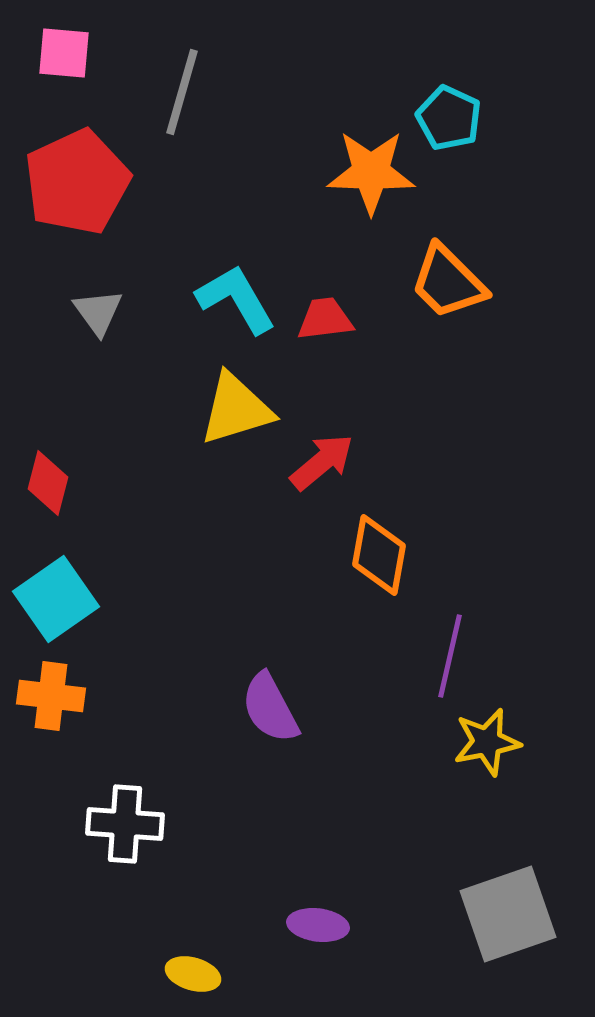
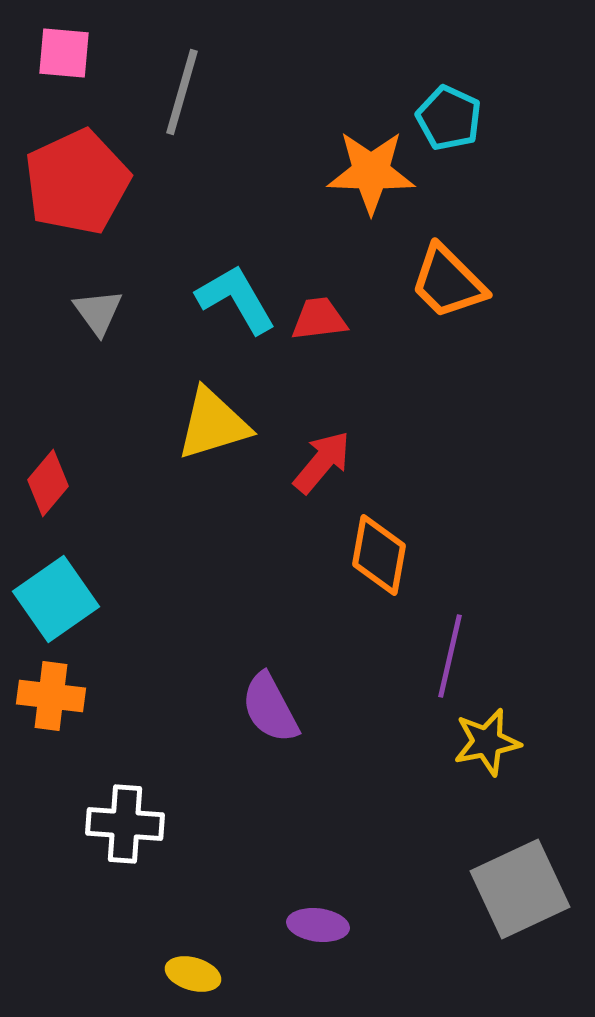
red trapezoid: moved 6 px left
yellow triangle: moved 23 px left, 15 px down
red arrow: rotated 10 degrees counterclockwise
red diamond: rotated 26 degrees clockwise
gray square: moved 12 px right, 25 px up; rotated 6 degrees counterclockwise
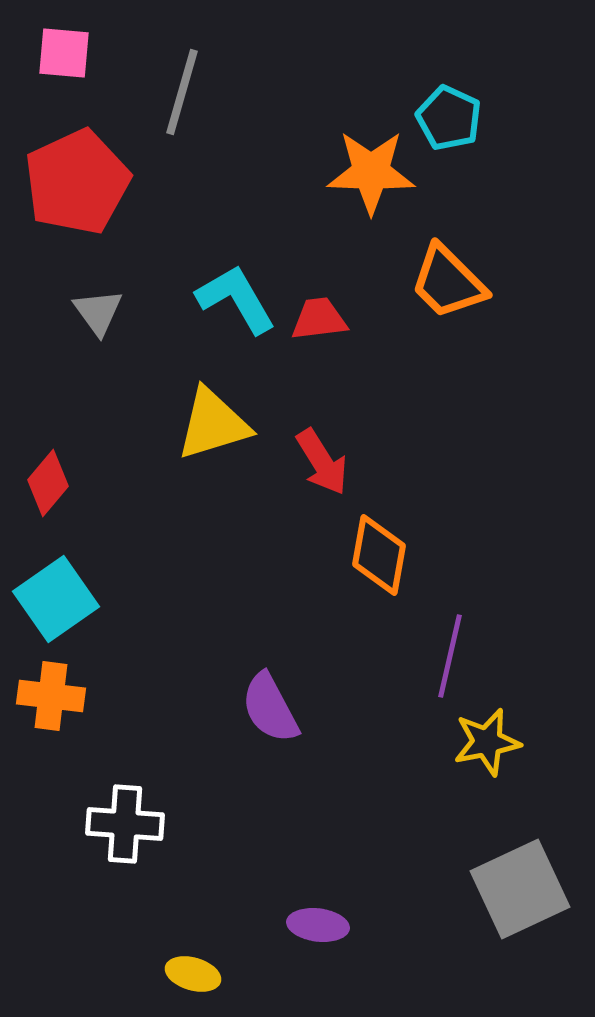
red arrow: rotated 108 degrees clockwise
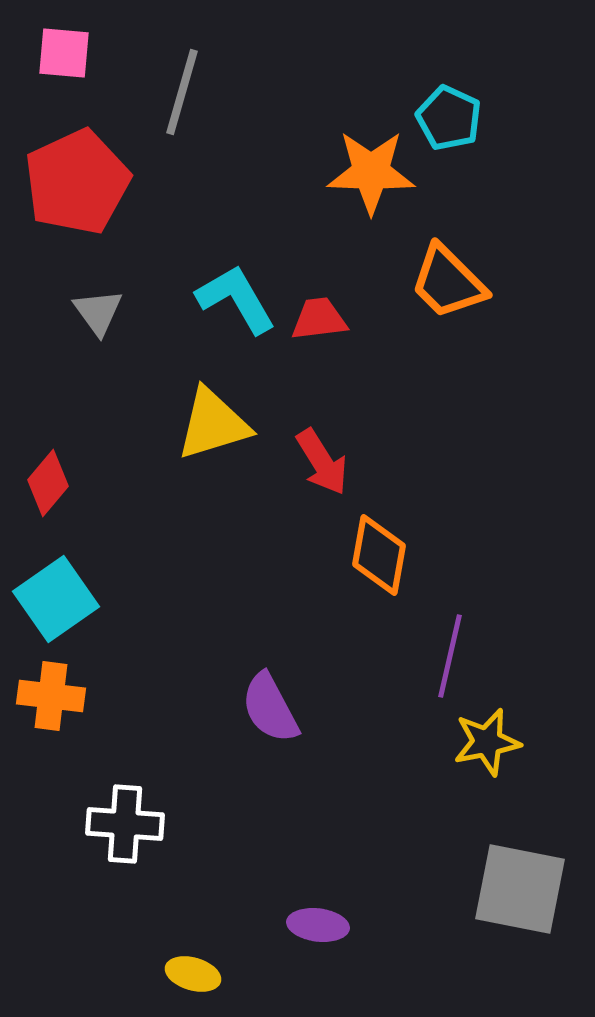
gray square: rotated 36 degrees clockwise
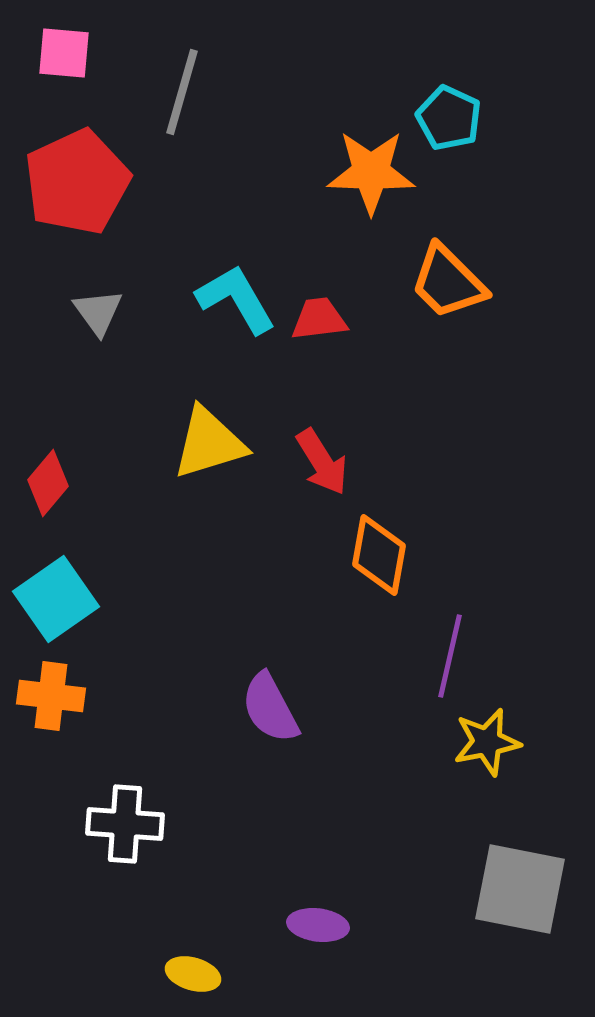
yellow triangle: moved 4 px left, 19 px down
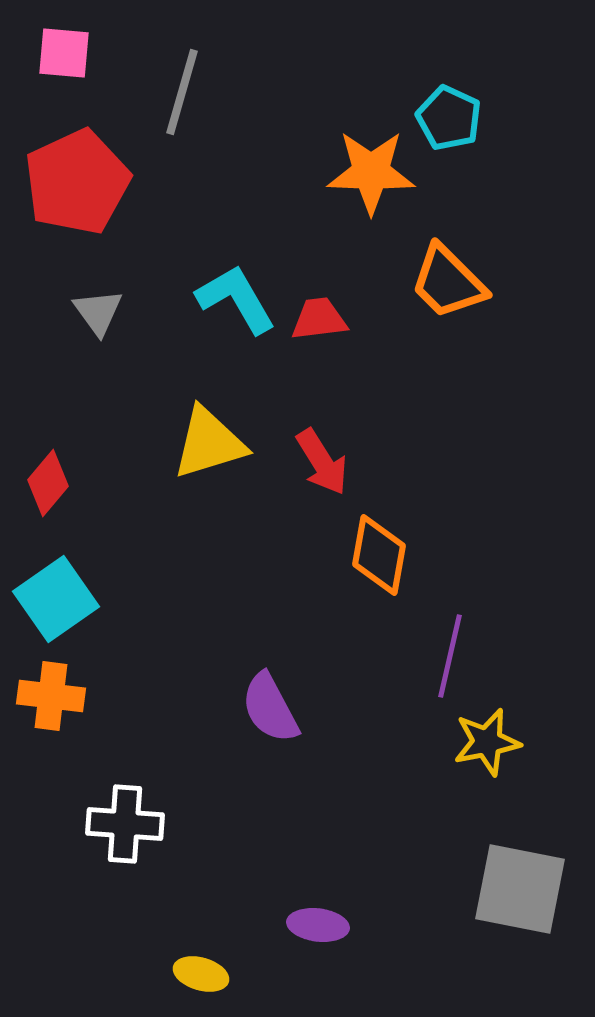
yellow ellipse: moved 8 px right
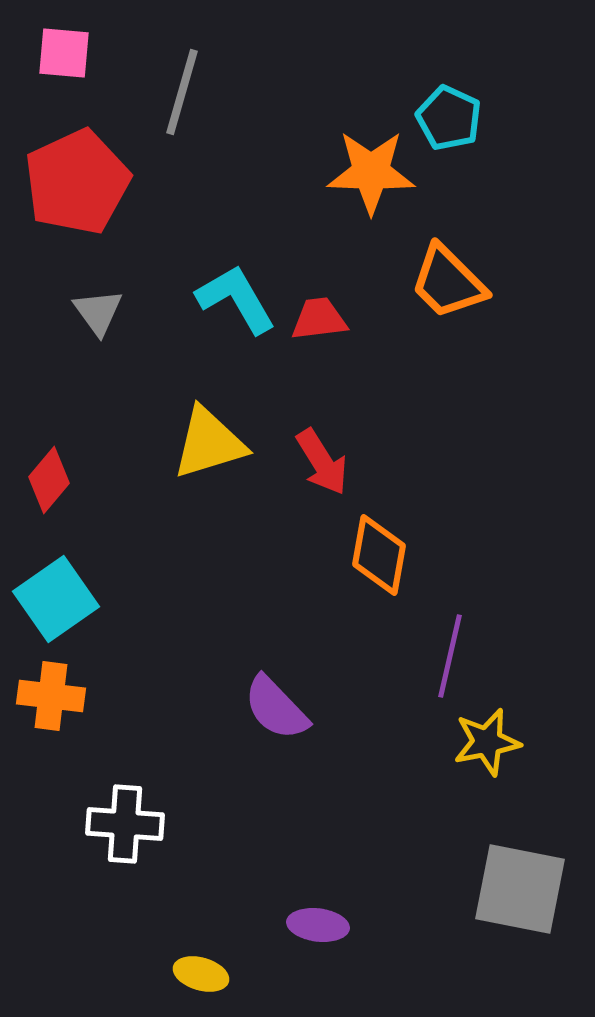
red diamond: moved 1 px right, 3 px up
purple semicircle: moved 6 px right; rotated 16 degrees counterclockwise
